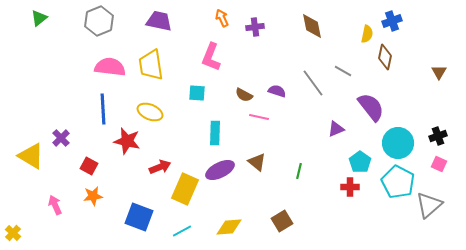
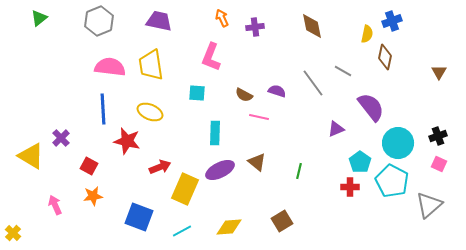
cyan pentagon at (398, 182): moved 6 px left, 1 px up
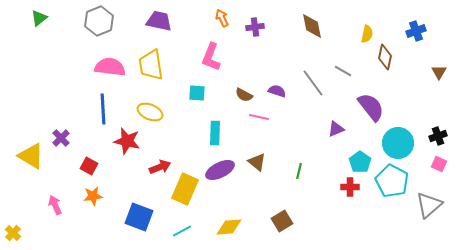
blue cross at (392, 21): moved 24 px right, 10 px down
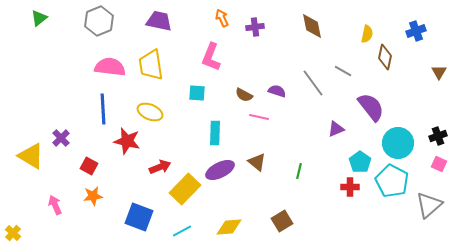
yellow rectangle at (185, 189): rotated 20 degrees clockwise
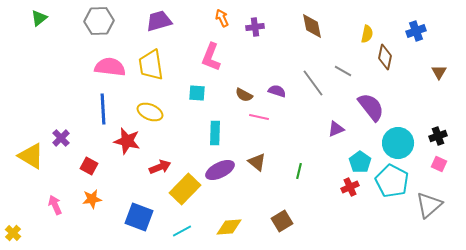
gray hexagon at (99, 21): rotated 20 degrees clockwise
purple trapezoid at (159, 21): rotated 28 degrees counterclockwise
red cross at (350, 187): rotated 24 degrees counterclockwise
orange star at (93, 196): moved 1 px left, 3 px down
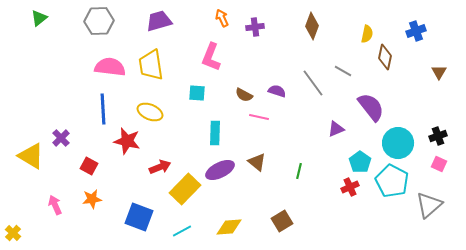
brown diamond at (312, 26): rotated 32 degrees clockwise
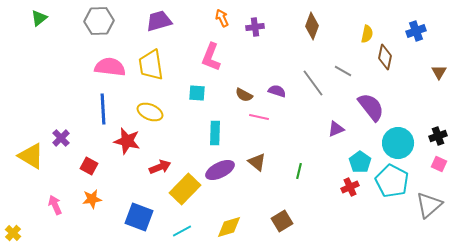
yellow diamond at (229, 227): rotated 12 degrees counterclockwise
